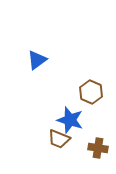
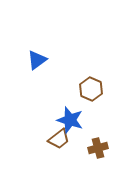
brown hexagon: moved 3 px up
brown trapezoid: rotated 60 degrees counterclockwise
brown cross: rotated 24 degrees counterclockwise
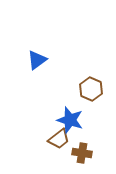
brown cross: moved 16 px left, 5 px down; rotated 24 degrees clockwise
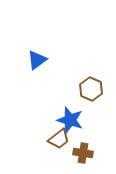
brown cross: moved 1 px right
